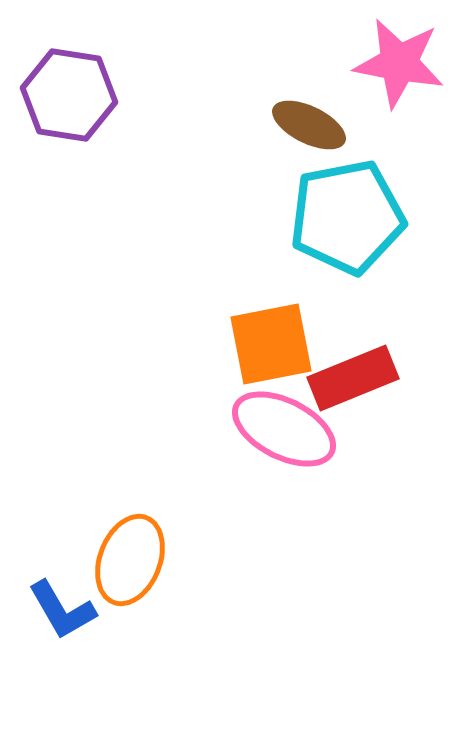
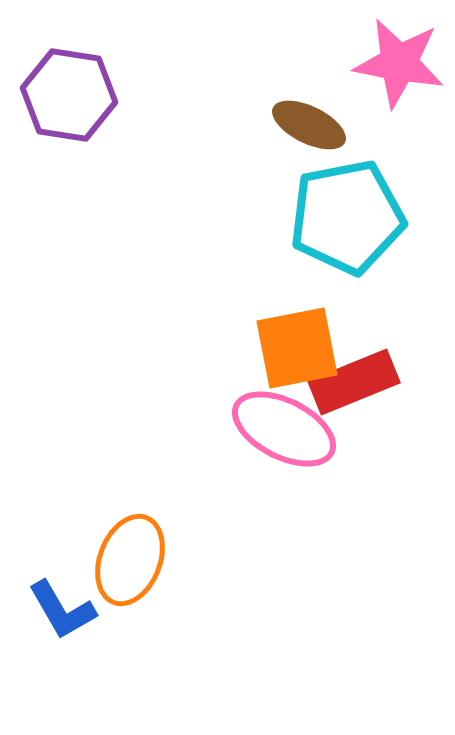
orange square: moved 26 px right, 4 px down
red rectangle: moved 1 px right, 4 px down
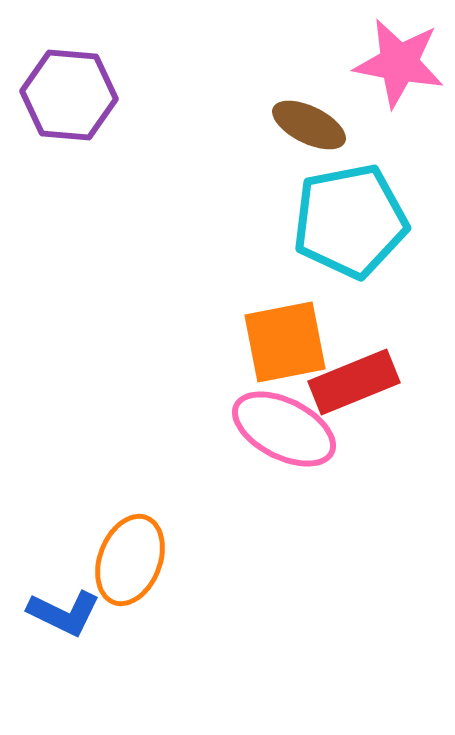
purple hexagon: rotated 4 degrees counterclockwise
cyan pentagon: moved 3 px right, 4 px down
orange square: moved 12 px left, 6 px up
blue L-shape: moved 2 px right, 3 px down; rotated 34 degrees counterclockwise
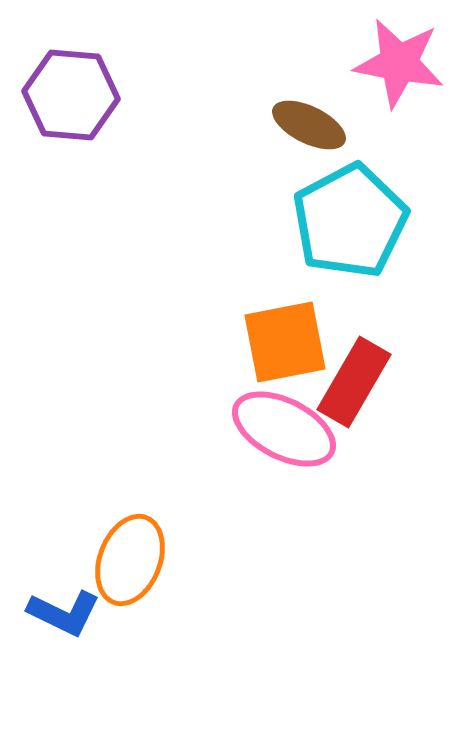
purple hexagon: moved 2 px right
cyan pentagon: rotated 17 degrees counterclockwise
red rectangle: rotated 38 degrees counterclockwise
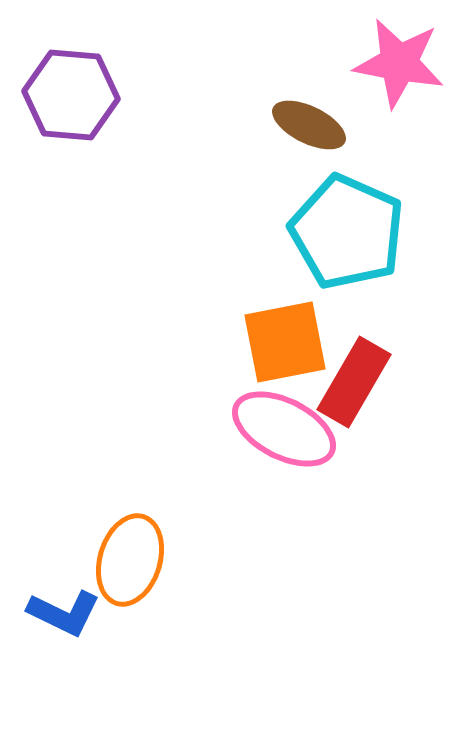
cyan pentagon: moved 3 px left, 11 px down; rotated 20 degrees counterclockwise
orange ellipse: rotated 4 degrees counterclockwise
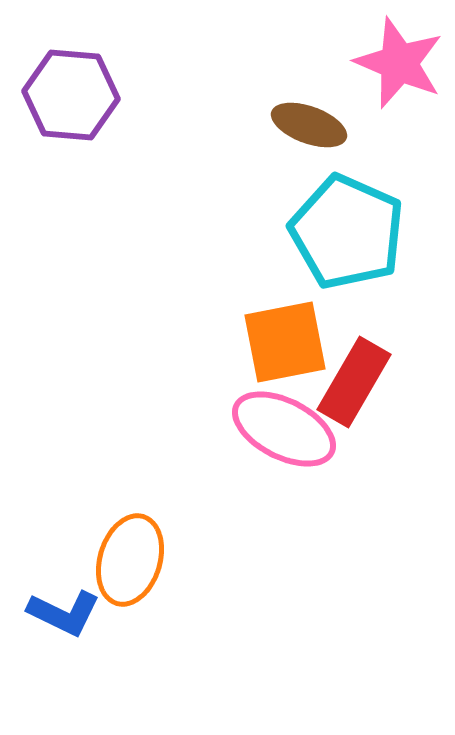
pink star: rotated 12 degrees clockwise
brown ellipse: rotated 6 degrees counterclockwise
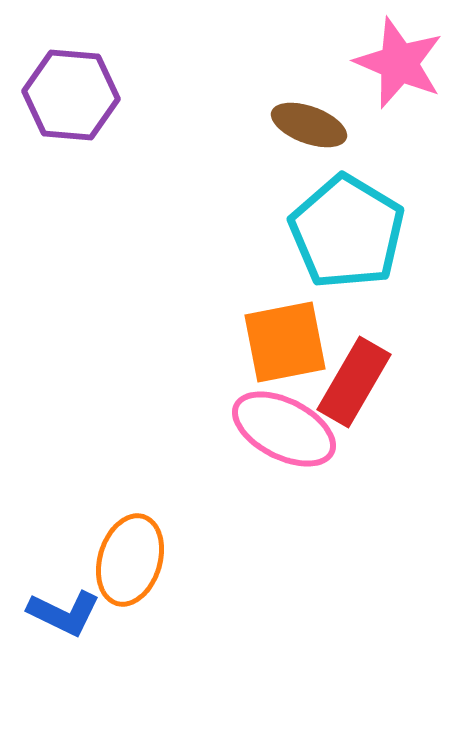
cyan pentagon: rotated 7 degrees clockwise
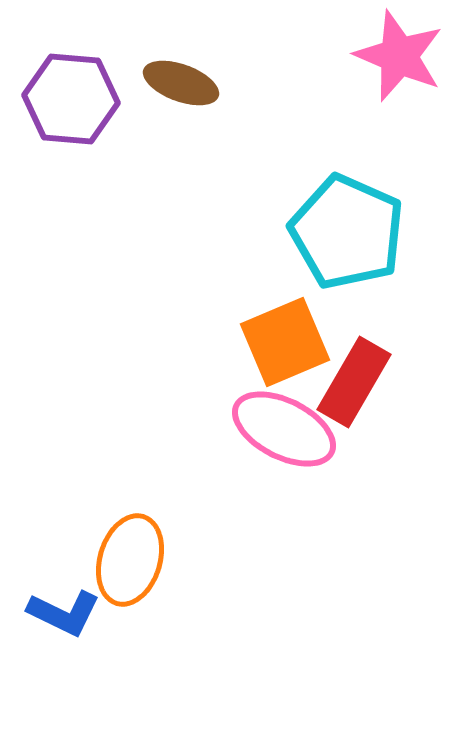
pink star: moved 7 px up
purple hexagon: moved 4 px down
brown ellipse: moved 128 px left, 42 px up
cyan pentagon: rotated 7 degrees counterclockwise
orange square: rotated 12 degrees counterclockwise
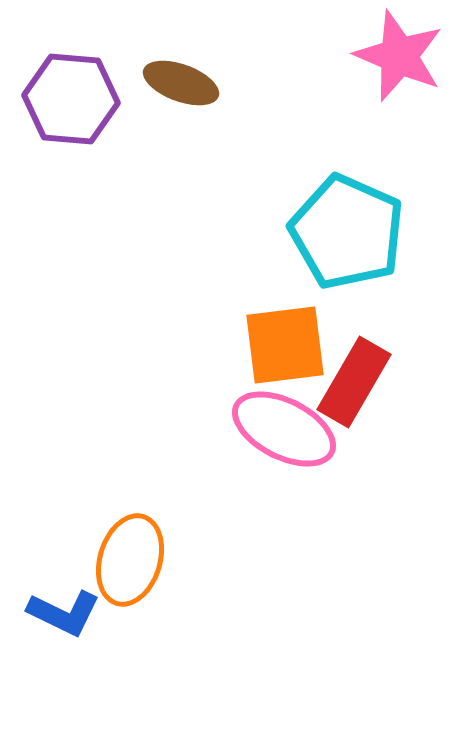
orange square: moved 3 px down; rotated 16 degrees clockwise
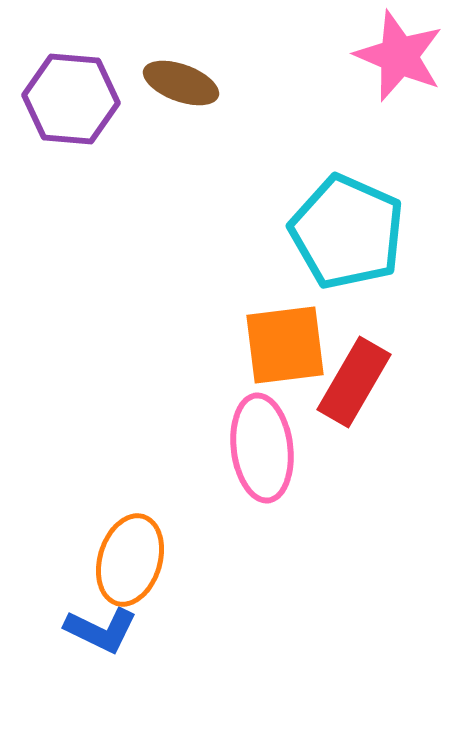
pink ellipse: moved 22 px left, 19 px down; rotated 56 degrees clockwise
blue L-shape: moved 37 px right, 17 px down
